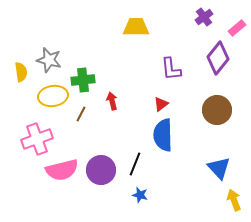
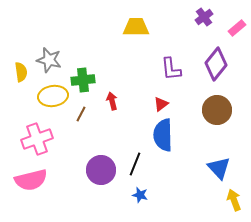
purple diamond: moved 2 px left, 6 px down
pink semicircle: moved 31 px left, 10 px down
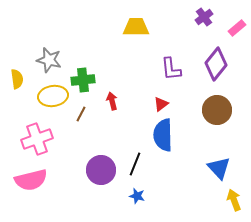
yellow semicircle: moved 4 px left, 7 px down
blue star: moved 3 px left, 1 px down
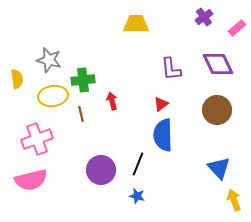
yellow trapezoid: moved 3 px up
purple diamond: moved 2 px right; rotated 64 degrees counterclockwise
brown line: rotated 42 degrees counterclockwise
black line: moved 3 px right
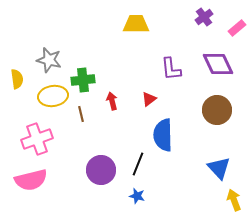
red triangle: moved 12 px left, 5 px up
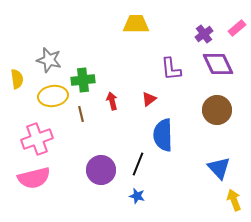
purple cross: moved 17 px down
pink semicircle: moved 3 px right, 2 px up
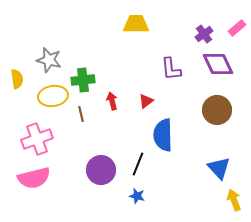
red triangle: moved 3 px left, 2 px down
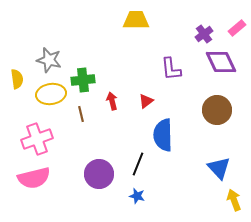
yellow trapezoid: moved 4 px up
purple diamond: moved 3 px right, 2 px up
yellow ellipse: moved 2 px left, 2 px up
purple circle: moved 2 px left, 4 px down
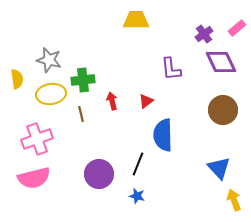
brown circle: moved 6 px right
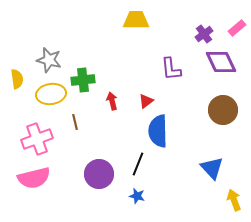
brown line: moved 6 px left, 8 px down
blue semicircle: moved 5 px left, 4 px up
blue triangle: moved 7 px left
